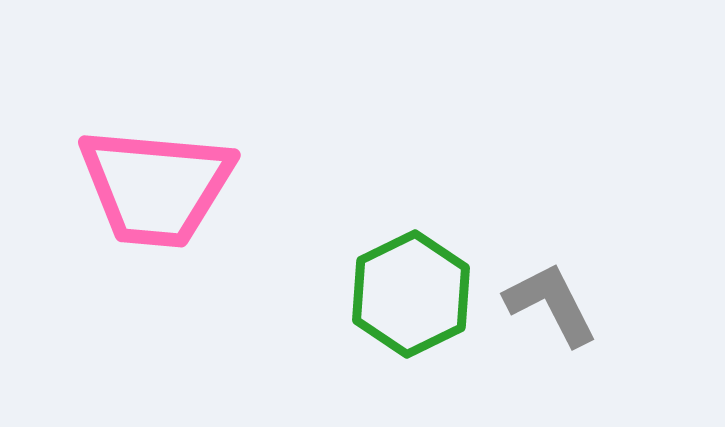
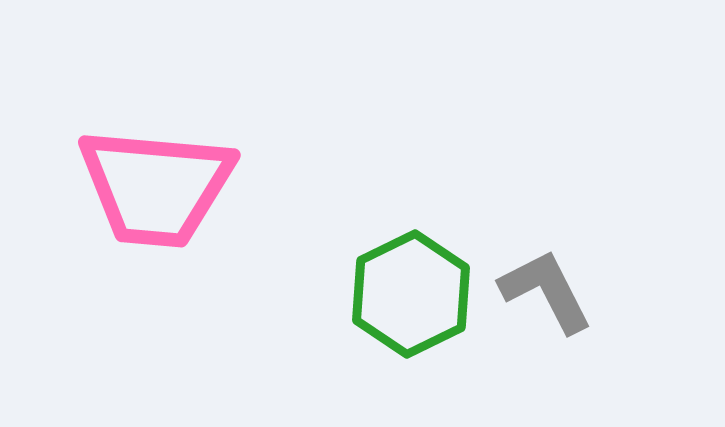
gray L-shape: moved 5 px left, 13 px up
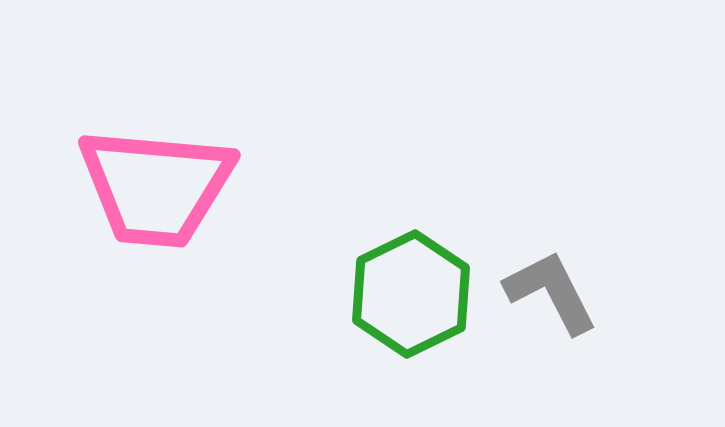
gray L-shape: moved 5 px right, 1 px down
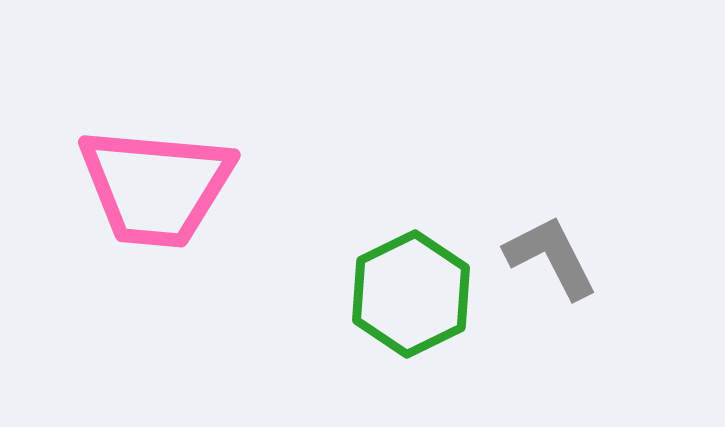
gray L-shape: moved 35 px up
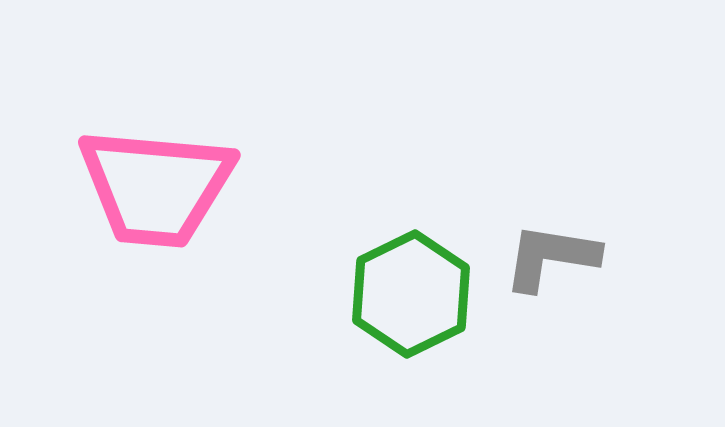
gray L-shape: rotated 54 degrees counterclockwise
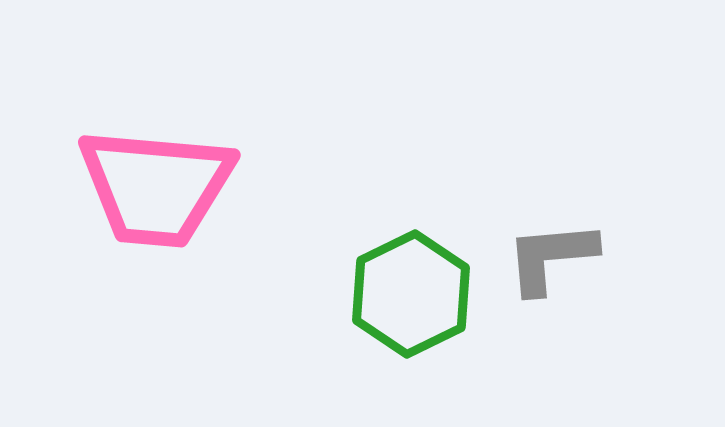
gray L-shape: rotated 14 degrees counterclockwise
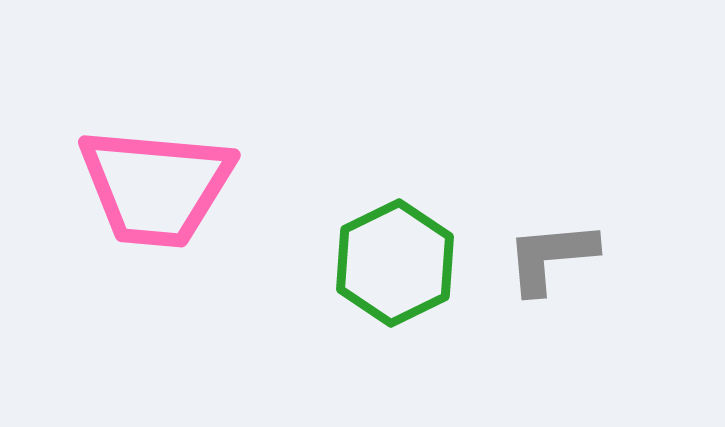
green hexagon: moved 16 px left, 31 px up
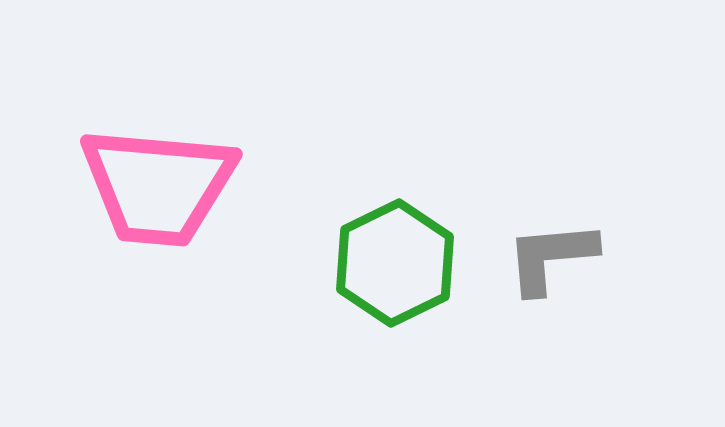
pink trapezoid: moved 2 px right, 1 px up
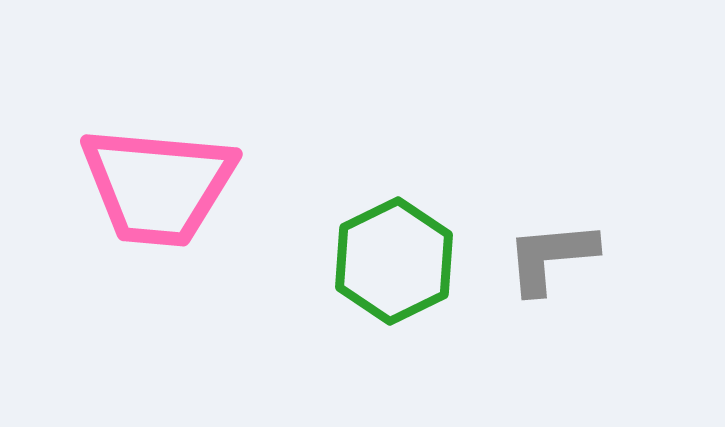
green hexagon: moved 1 px left, 2 px up
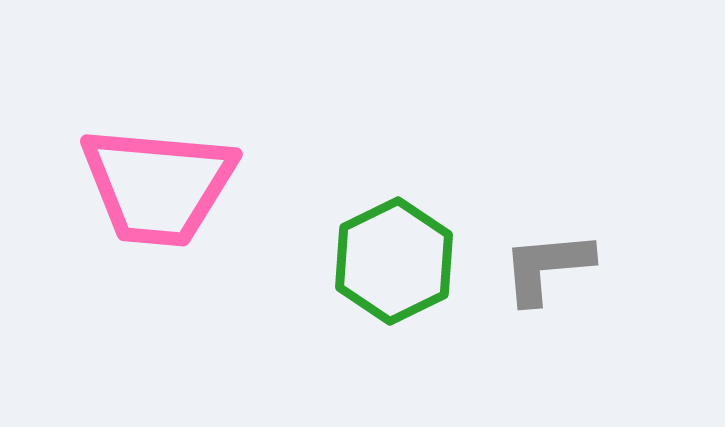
gray L-shape: moved 4 px left, 10 px down
